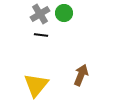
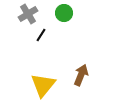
gray cross: moved 12 px left
black line: rotated 64 degrees counterclockwise
yellow triangle: moved 7 px right
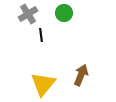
black line: rotated 40 degrees counterclockwise
yellow triangle: moved 1 px up
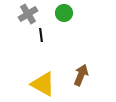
yellow triangle: rotated 40 degrees counterclockwise
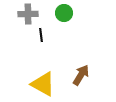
gray cross: rotated 30 degrees clockwise
brown arrow: rotated 10 degrees clockwise
